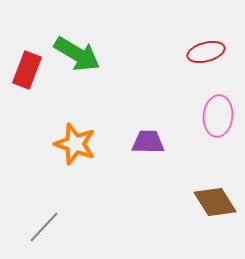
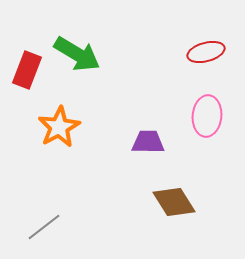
pink ellipse: moved 11 px left
orange star: moved 16 px left, 17 px up; rotated 24 degrees clockwise
brown diamond: moved 41 px left
gray line: rotated 9 degrees clockwise
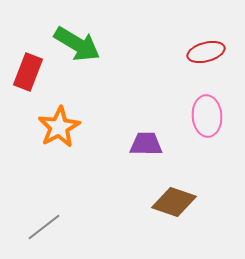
green arrow: moved 10 px up
red rectangle: moved 1 px right, 2 px down
pink ellipse: rotated 9 degrees counterclockwise
purple trapezoid: moved 2 px left, 2 px down
brown diamond: rotated 39 degrees counterclockwise
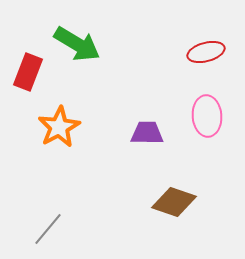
purple trapezoid: moved 1 px right, 11 px up
gray line: moved 4 px right, 2 px down; rotated 12 degrees counterclockwise
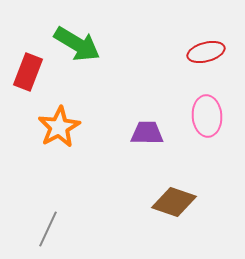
gray line: rotated 15 degrees counterclockwise
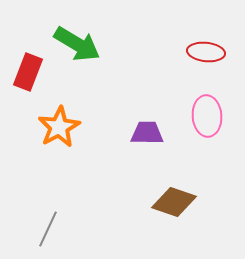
red ellipse: rotated 21 degrees clockwise
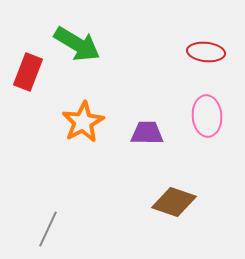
orange star: moved 24 px right, 5 px up
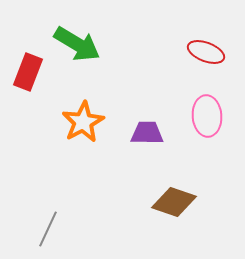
red ellipse: rotated 15 degrees clockwise
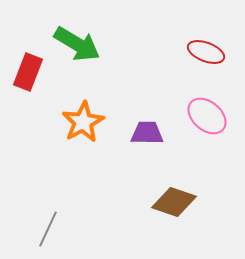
pink ellipse: rotated 45 degrees counterclockwise
